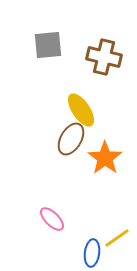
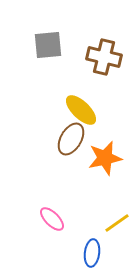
yellow ellipse: rotated 12 degrees counterclockwise
orange star: rotated 24 degrees clockwise
yellow line: moved 15 px up
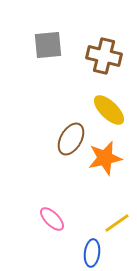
brown cross: moved 1 px up
yellow ellipse: moved 28 px right
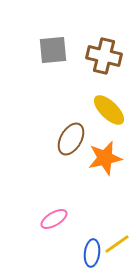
gray square: moved 5 px right, 5 px down
pink ellipse: moved 2 px right; rotated 76 degrees counterclockwise
yellow line: moved 21 px down
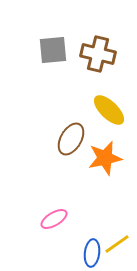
brown cross: moved 6 px left, 2 px up
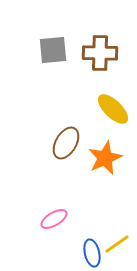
brown cross: moved 2 px right, 1 px up; rotated 12 degrees counterclockwise
yellow ellipse: moved 4 px right, 1 px up
brown ellipse: moved 5 px left, 4 px down
orange star: rotated 12 degrees counterclockwise
blue ellipse: rotated 20 degrees counterclockwise
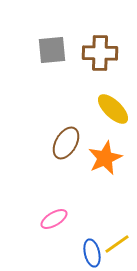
gray square: moved 1 px left
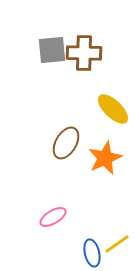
brown cross: moved 16 px left
pink ellipse: moved 1 px left, 2 px up
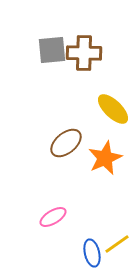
brown ellipse: rotated 20 degrees clockwise
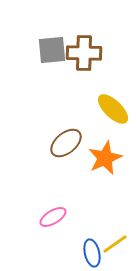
yellow line: moved 2 px left
